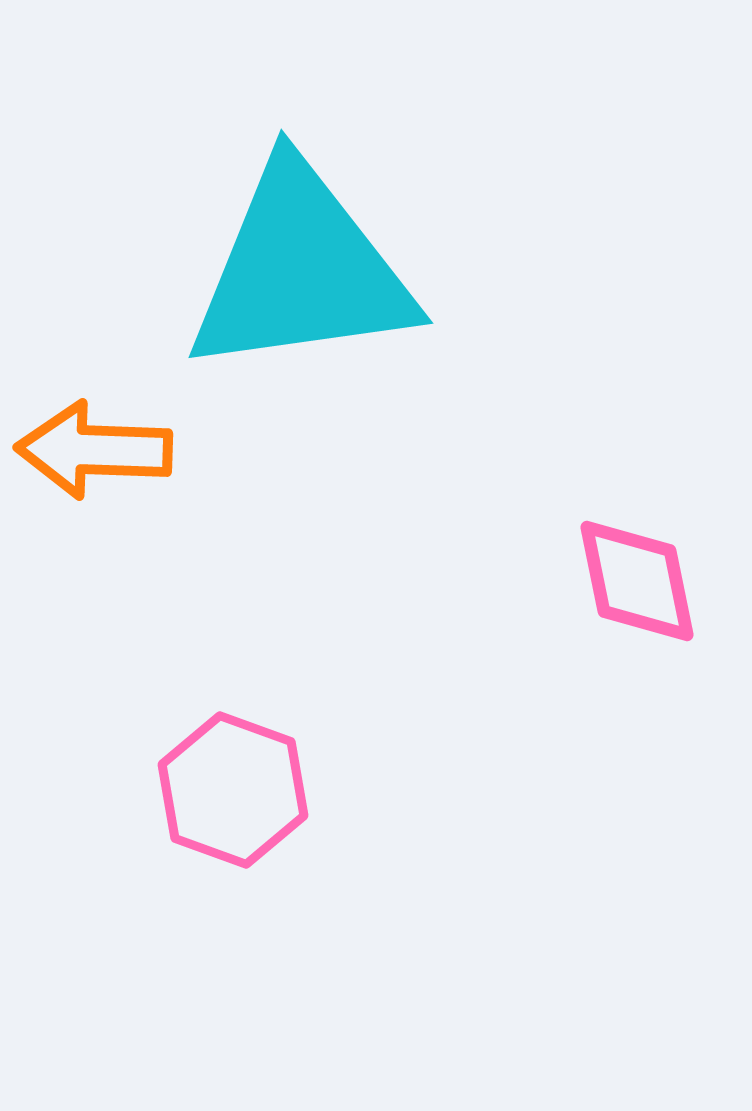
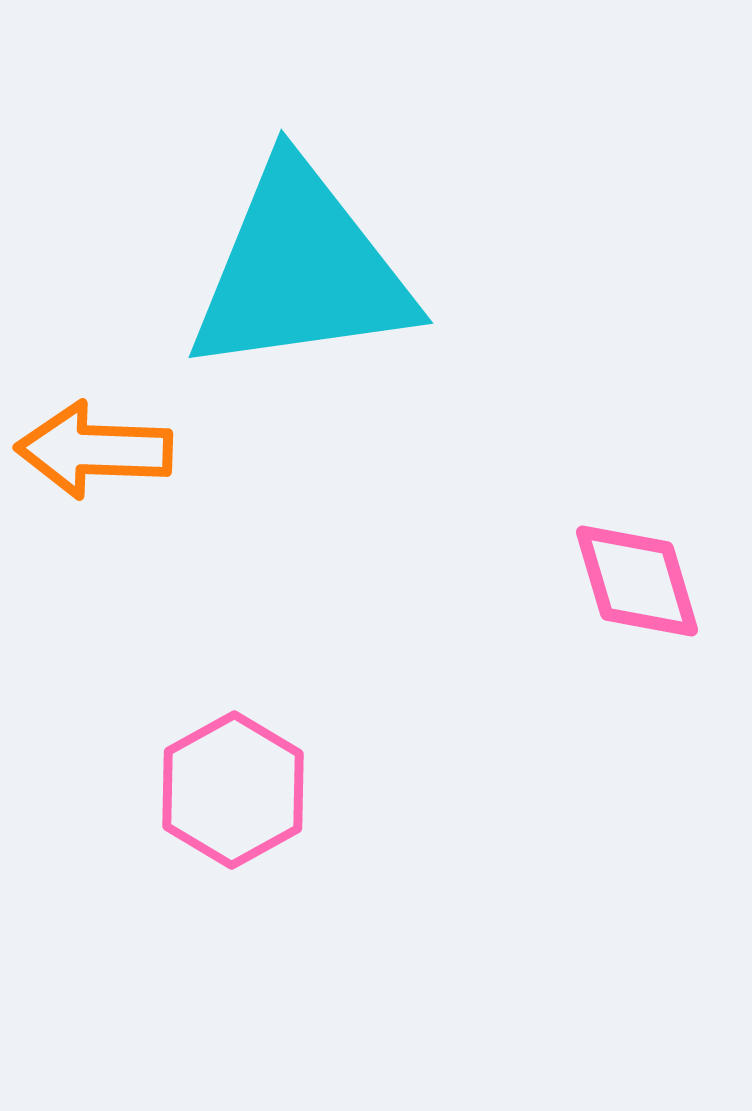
pink diamond: rotated 5 degrees counterclockwise
pink hexagon: rotated 11 degrees clockwise
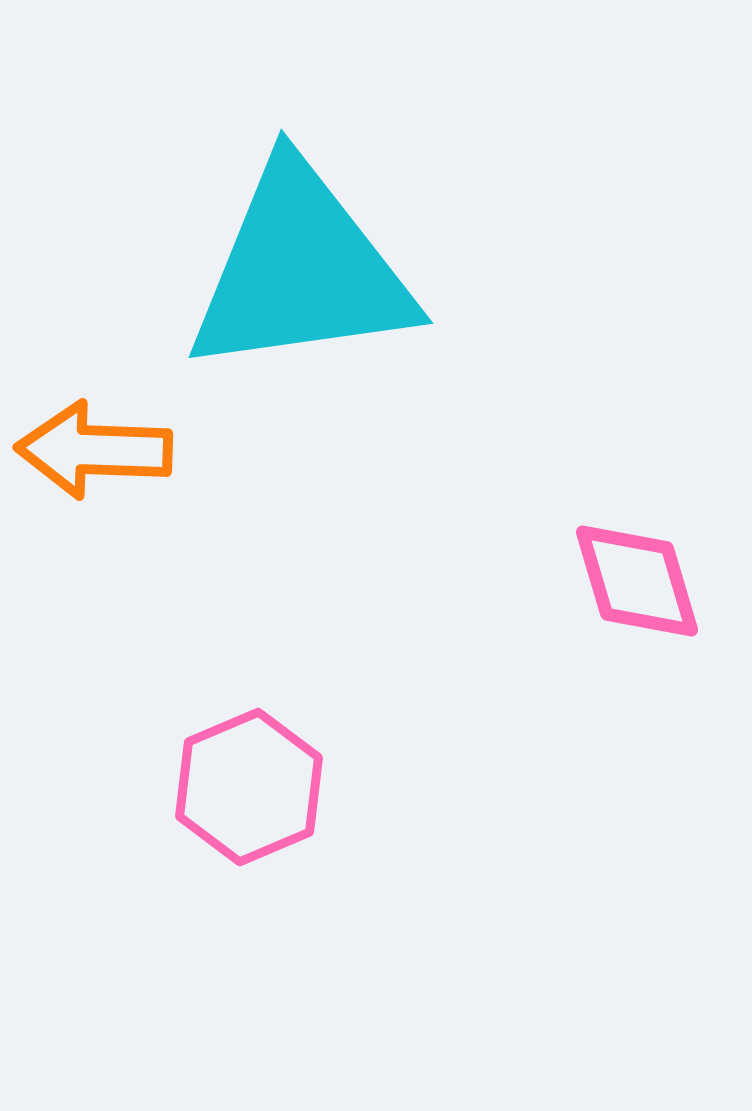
pink hexagon: moved 16 px right, 3 px up; rotated 6 degrees clockwise
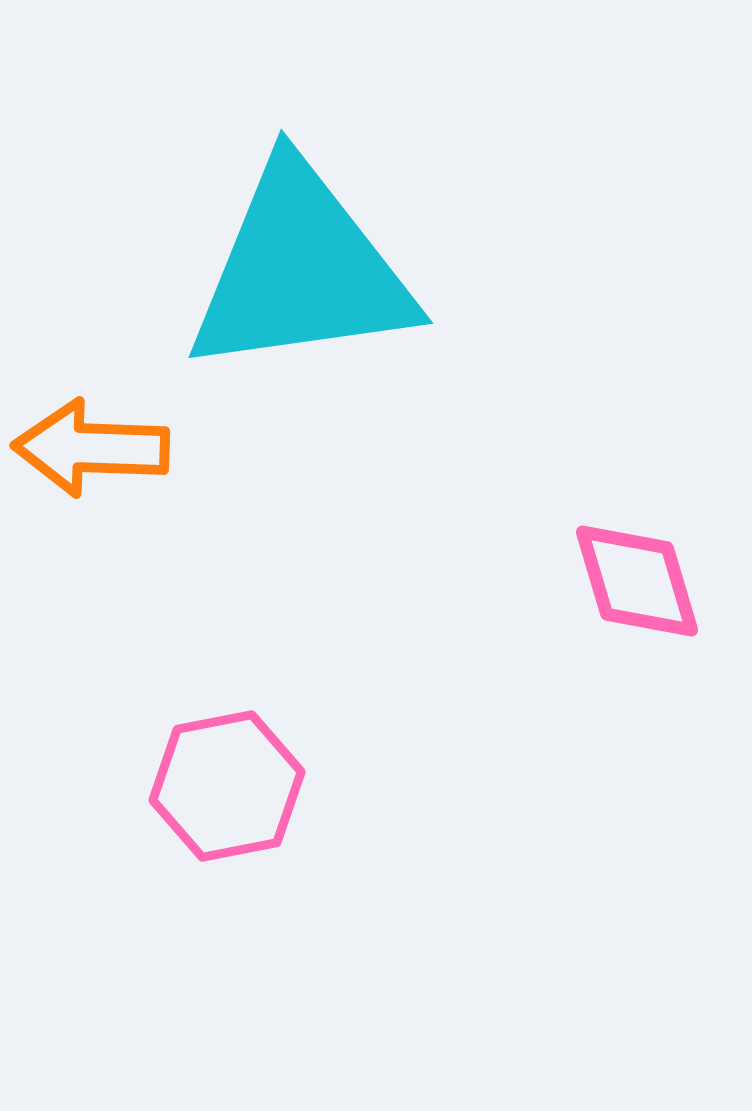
orange arrow: moved 3 px left, 2 px up
pink hexagon: moved 22 px left, 1 px up; rotated 12 degrees clockwise
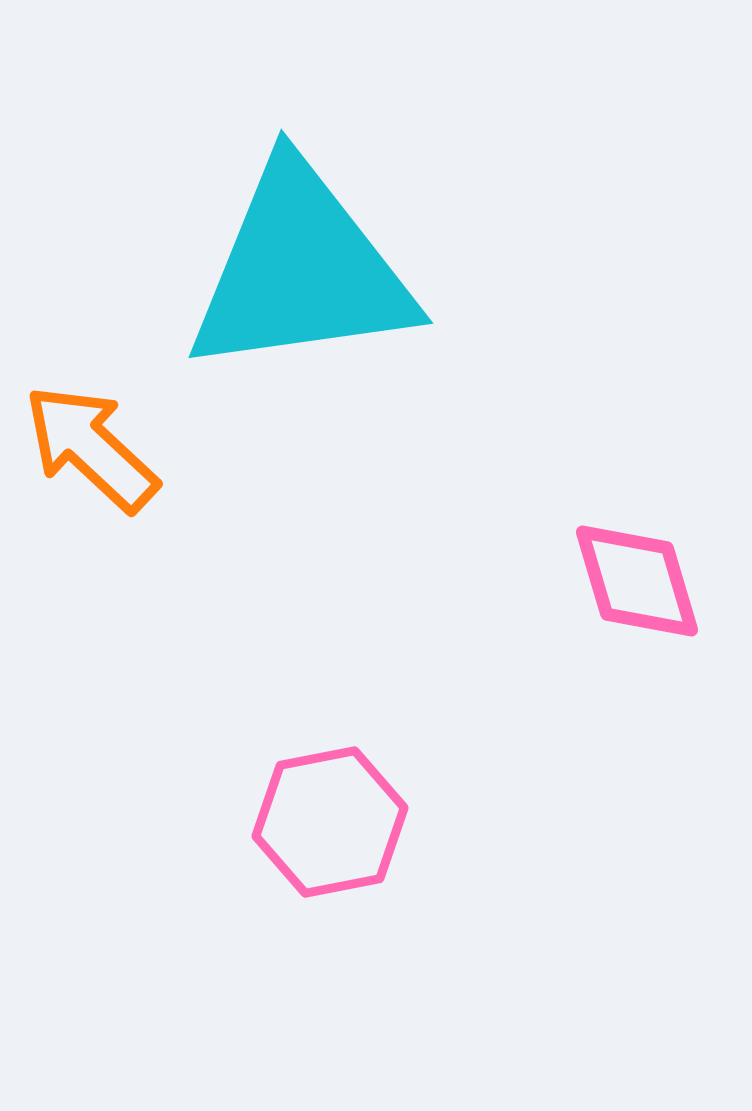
orange arrow: rotated 41 degrees clockwise
pink hexagon: moved 103 px right, 36 px down
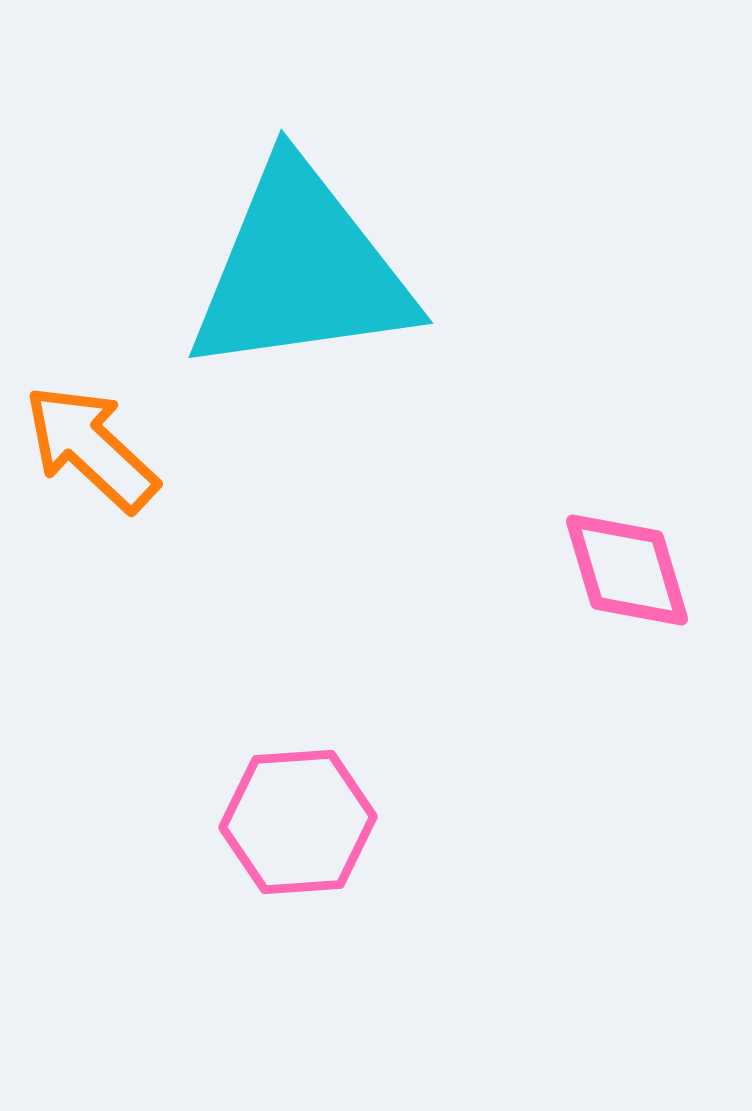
pink diamond: moved 10 px left, 11 px up
pink hexagon: moved 32 px left; rotated 7 degrees clockwise
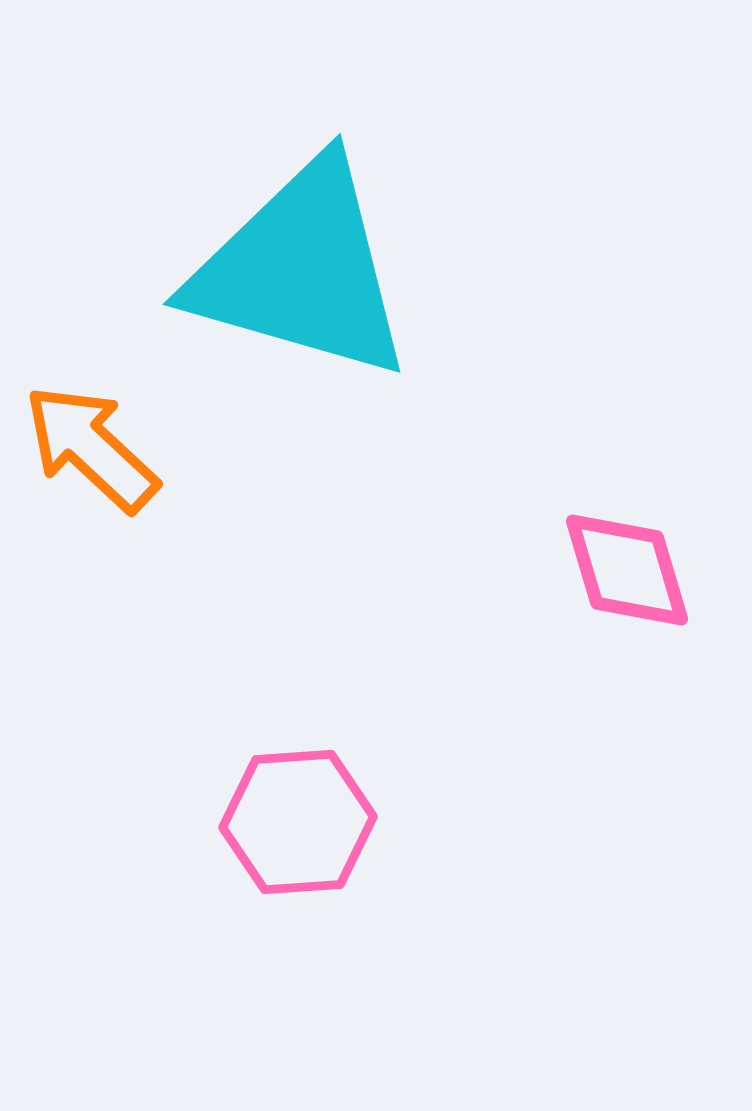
cyan triangle: rotated 24 degrees clockwise
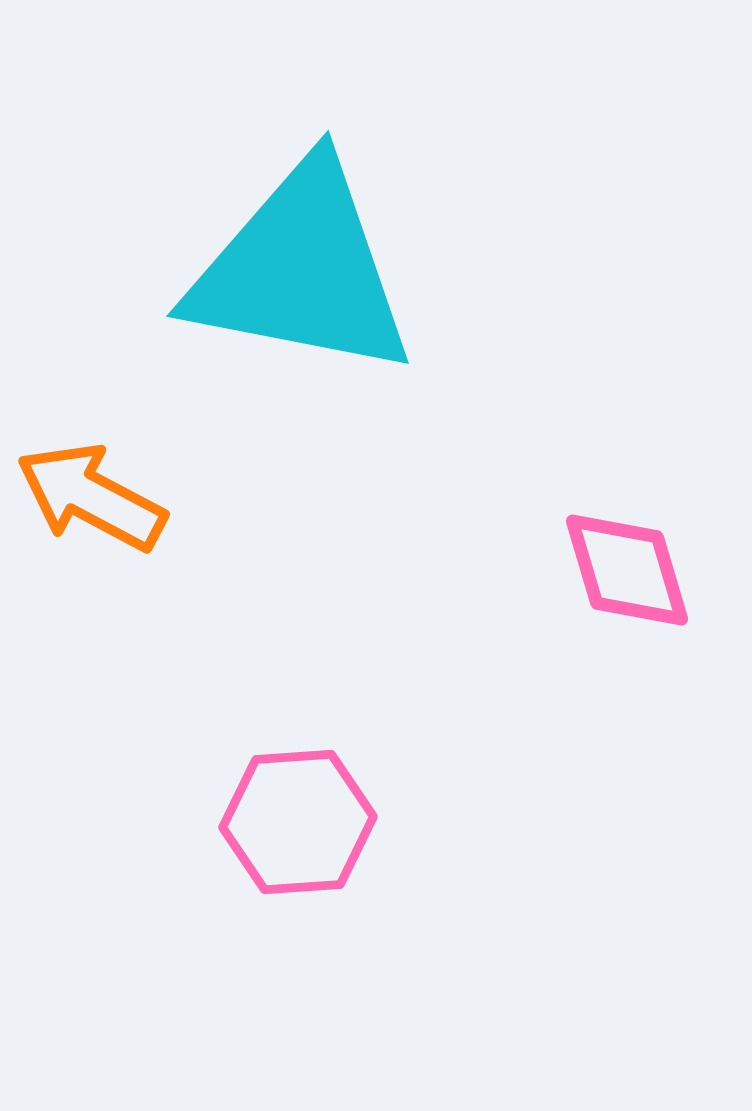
cyan triangle: rotated 5 degrees counterclockwise
orange arrow: moved 49 px down; rotated 15 degrees counterclockwise
